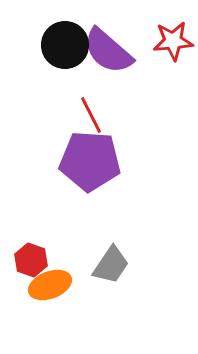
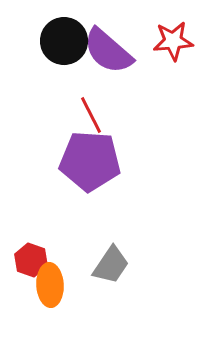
black circle: moved 1 px left, 4 px up
orange ellipse: rotated 72 degrees counterclockwise
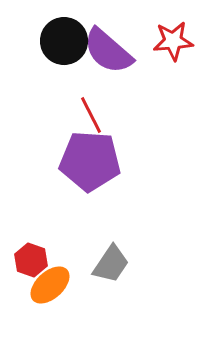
gray trapezoid: moved 1 px up
orange ellipse: rotated 51 degrees clockwise
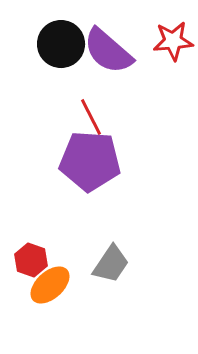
black circle: moved 3 px left, 3 px down
red line: moved 2 px down
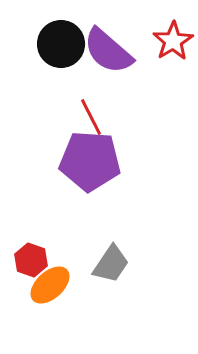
red star: rotated 27 degrees counterclockwise
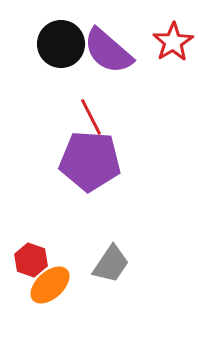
red star: moved 1 px down
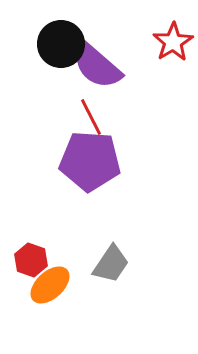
purple semicircle: moved 11 px left, 15 px down
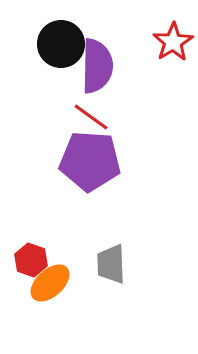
purple semicircle: rotated 130 degrees counterclockwise
red line: rotated 27 degrees counterclockwise
gray trapezoid: rotated 144 degrees clockwise
orange ellipse: moved 2 px up
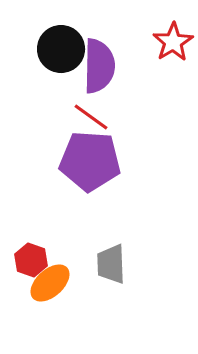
black circle: moved 5 px down
purple semicircle: moved 2 px right
